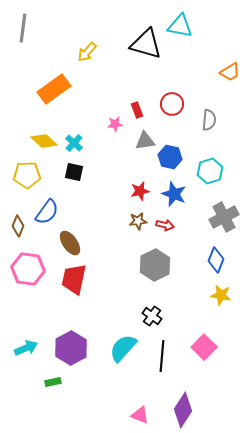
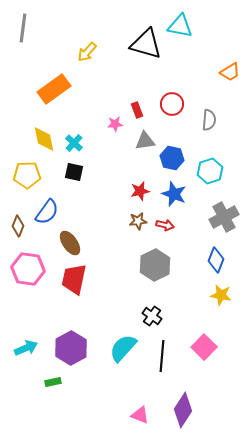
yellow diamond: moved 2 px up; rotated 36 degrees clockwise
blue hexagon: moved 2 px right, 1 px down
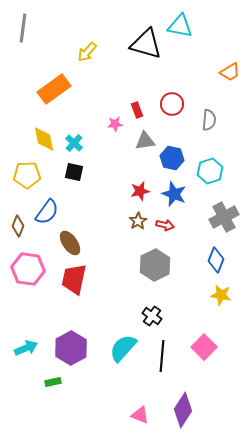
brown star: rotated 24 degrees counterclockwise
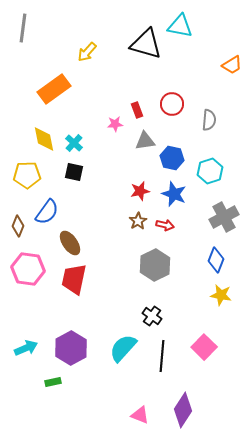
orange trapezoid: moved 2 px right, 7 px up
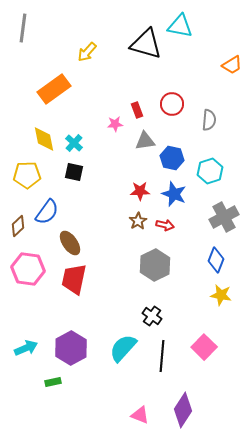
red star: rotated 12 degrees clockwise
brown diamond: rotated 25 degrees clockwise
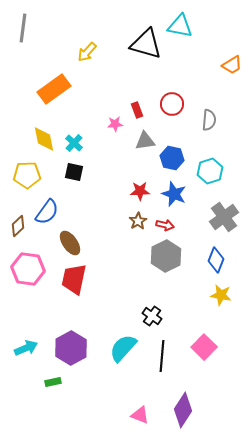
gray cross: rotated 8 degrees counterclockwise
gray hexagon: moved 11 px right, 9 px up
